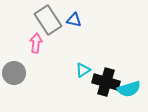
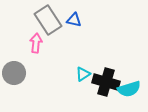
cyan triangle: moved 4 px down
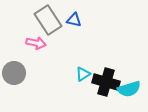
pink arrow: rotated 96 degrees clockwise
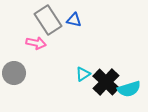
black cross: rotated 28 degrees clockwise
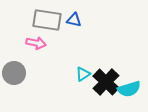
gray rectangle: moved 1 px left; rotated 48 degrees counterclockwise
